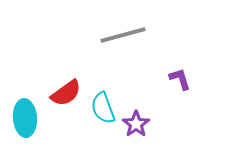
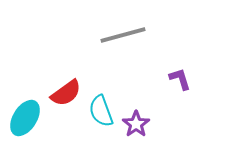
cyan semicircle: moved 2 px left, 3 px down
cyan ellipse: rotated 36 degrees clockwise
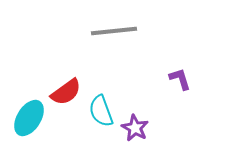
gray line: moved 9 px left, 4 px up; rotated 9 degrees clockwise
red semicircle: moved 1 px up
cyan ellipse: moved 4 px right
purple star: moved 1 px left, 4 px down; rotated 8 degrees counterclockwise
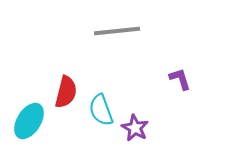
gray line: moved 3 px right
red semicircle: rotated 40 degrees counterclockwise
cyan semicircle: moved 1 px up
cyan ellipse: moved 3 px down
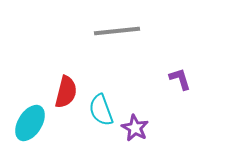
cyan ellipse: moved 1 px right, 2 px down
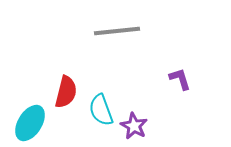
purple star: moved 1 px left, 2 px up
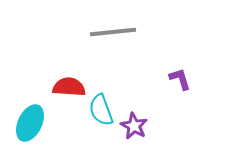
gray line: moved 4 px left, 1 px down
red semicircle: moved 3 px right, 5 px up; rotated 100 degrees counterclockwise
cyan ellipse: rotated 6 degrees counterclockwise
